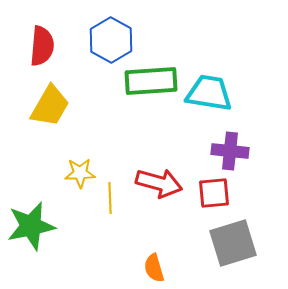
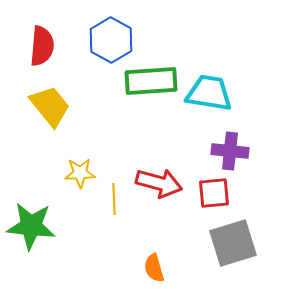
yellow trapezoid: rotated 69 degrees counterclockwise
yellow line: moved 4 px right, 1 px down
green star: rotated 18 degrees clockwise
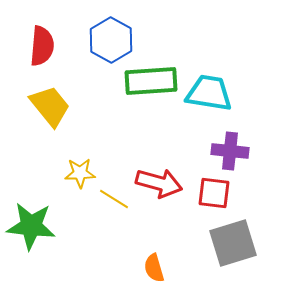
red square: rotated 12 degrees clockwise
yellow line: rotated 56 degrees counterclockwise
